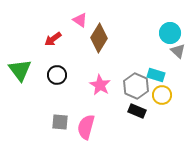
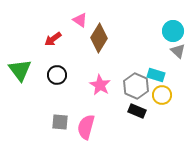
cyan circle: moved 3 px right, 2 px up
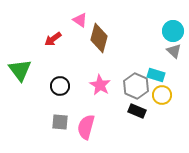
brown diamond: rotated 16 degrees counterclockwise
gray triangle: moved 4 px left
black circle: moved 3 px right, 11 px down
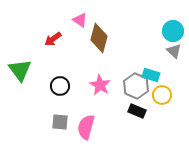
cyan rectangle: moved 5 px left
